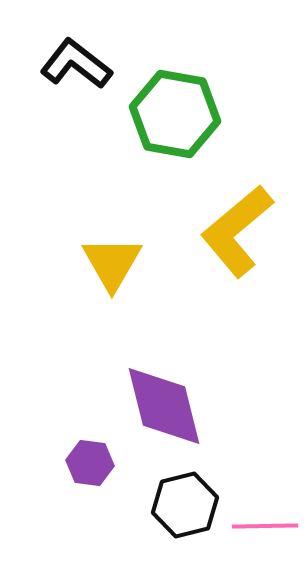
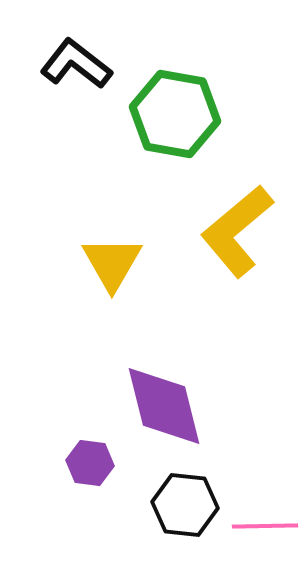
black hexagon: rotated 20 degrees clockwise
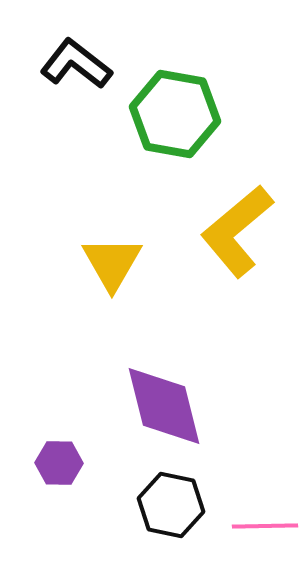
purple hexagon: moved 31 px left; rotated 6 degrees counterclockwise
black hexagon: moved 14 px left; rotated 6 degrees clockwise
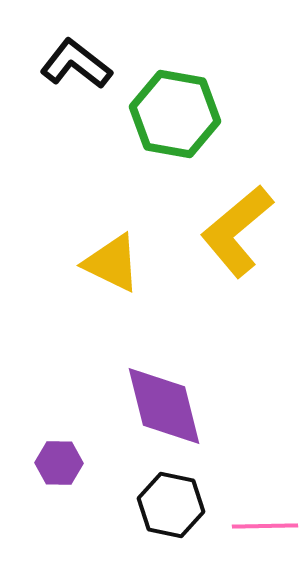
yellow triangle: rotated 34 degrees counterclockwise
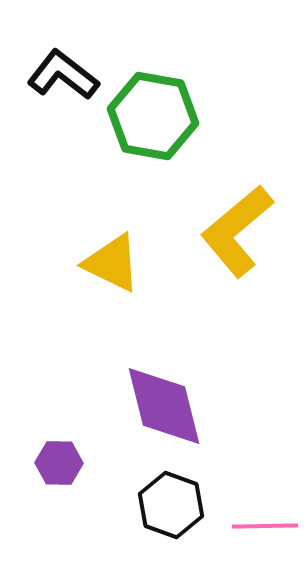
black L-shape: moved 13 px left, 11 px down
green hexagon: moved 22 px left, 2 px down
black hexagon: rotated 8 degrees clockwise
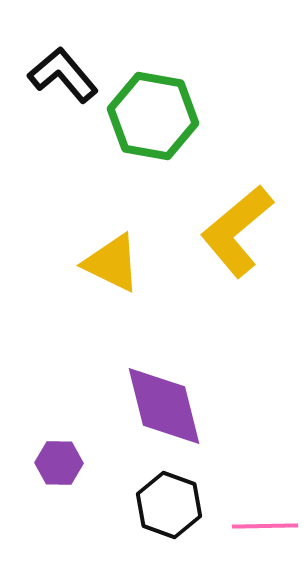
black L-shape: rotated 12 degrees clockwise
black hexagon: moved 2 px left
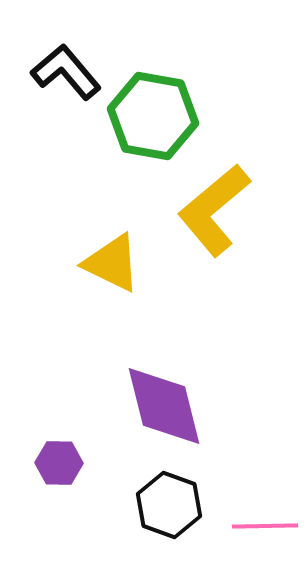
black L-shape: moved 3 px right, 3 px up
yellow L-shape: moved 23 px left, 21 px up
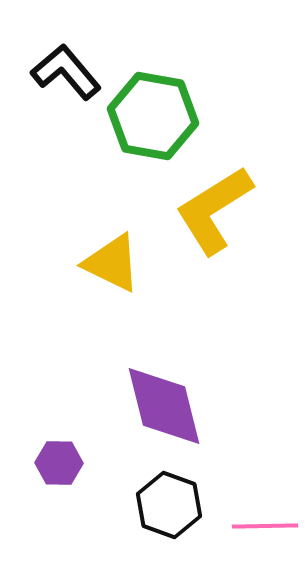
yellow L-shape: rotated 8 degrees clockwise
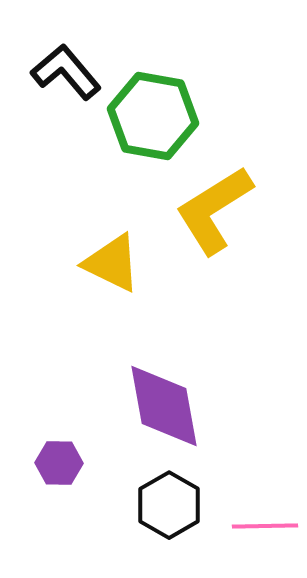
purple diamond: rotated 4 degrees clockwise
black hexagon: rotated 10 degrees clockwise
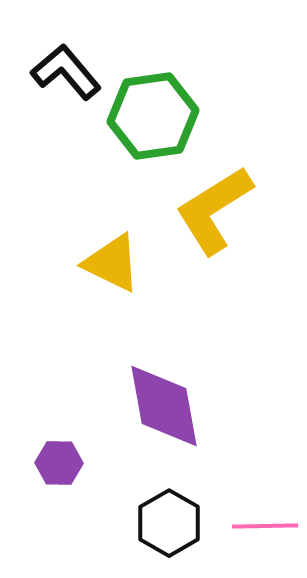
green hexagon: rotated 18 degrees counterclockwise
black hexagon: moved 18 px down
